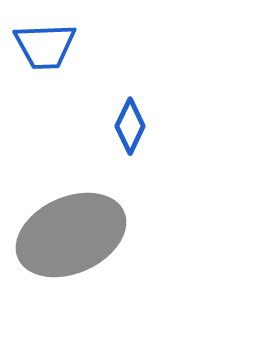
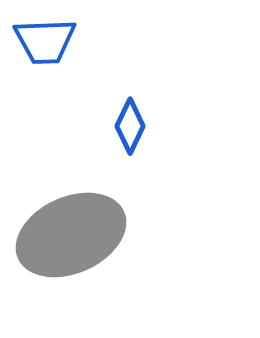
blue trapezoid: moved 5 px up
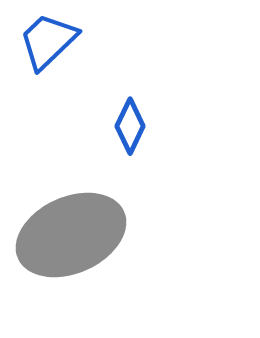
blue trapezoid: moved 3 px right; rotated 138 degrees clockwise
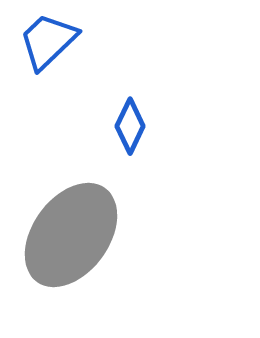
gray ellipse: rotated 30 degrees counterclockwise
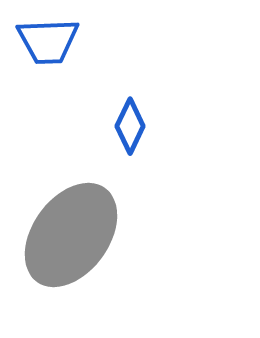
blue trapezoid: rotated 138 degrees counterclockwise
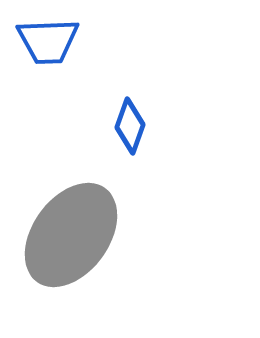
blue diamond: rotated 6 degrees counterclockwise
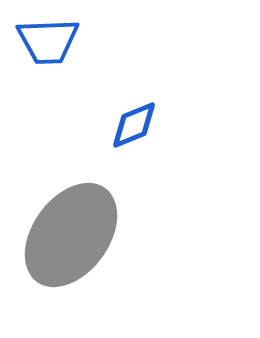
blue diamond: moved 4 px right, 1 px up; rotated 48 degrees clockwise
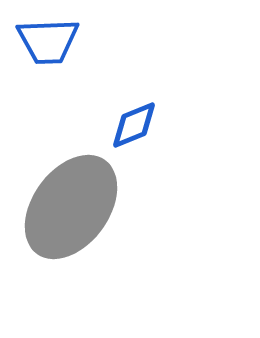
gray ellipse: moved 28 px up
